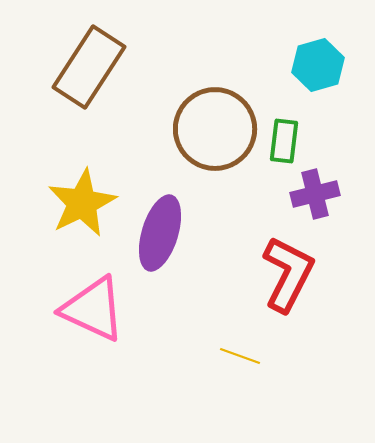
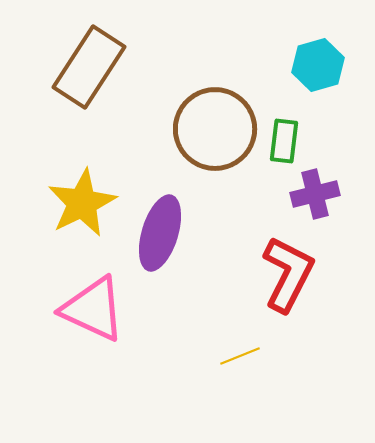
yellow line: rotated 42 degrees counterclockwise
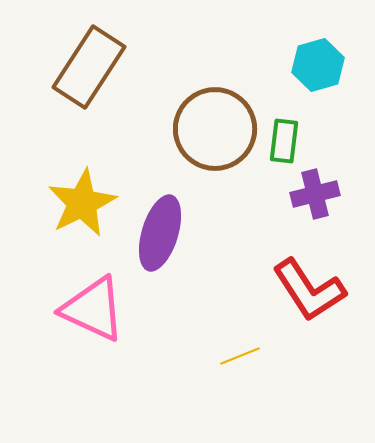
red L-shape: moved 21 px right, 16 px down; rotated 120 degrees clockwise
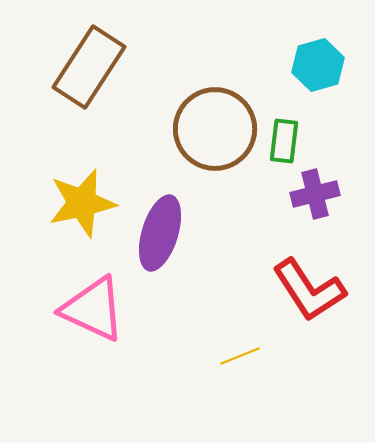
yellow star: rotated 14 degrees clockwise
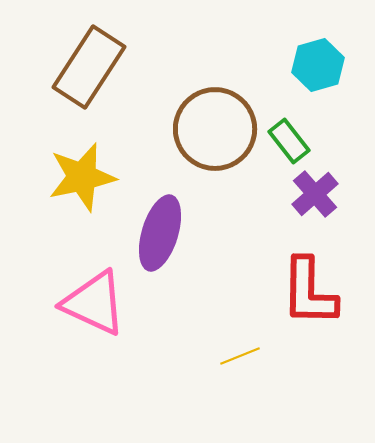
green rectangle: moved 5 px right; rotated 45 degrees counterclockwise
purple cross: rotated 27 degrees counterclockwise
yellow star: moved 26 px up
red L-shape: moved 2 px down; rotated 34 degrees clockwise
pink triangle: moved 1 px right, 6 px up
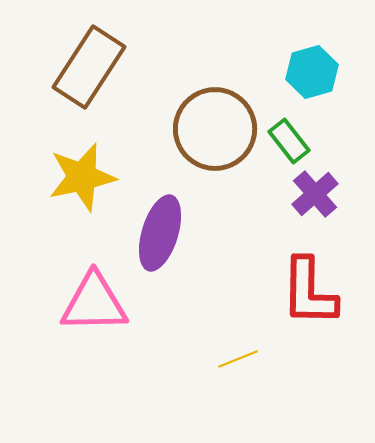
cyan hexagon: moved 6 px left, 7 px down
pink triangle: rotated 26 degrees counterclockwise
yellow line: moved 2 px left, 3 px down
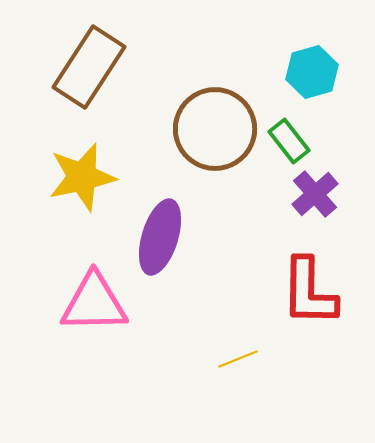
purple ellipse: moved 4 px down
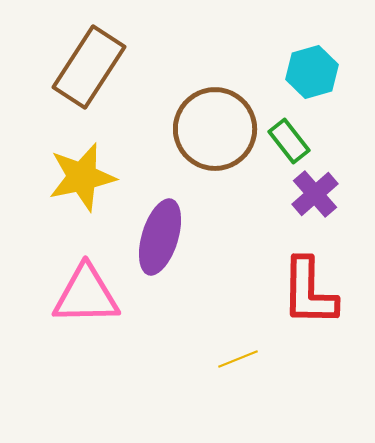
pink triangle: moved 8 px left, 8 px up
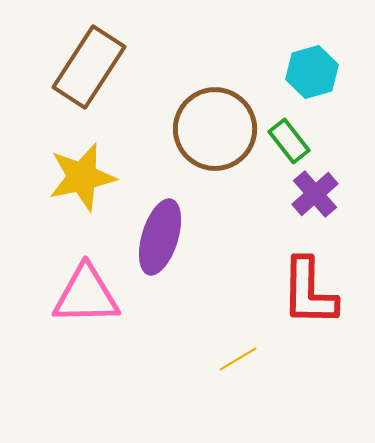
yellow line: rotated 9 degrees counterclockwise
